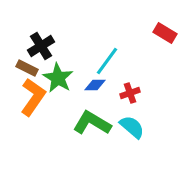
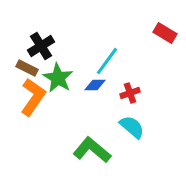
green L-shape: moved 27 px down; rotated 9 degrees clockwise
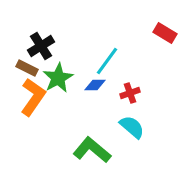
green star: rotated 12 degrees clockwise
